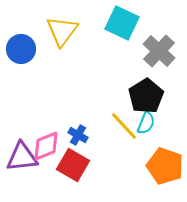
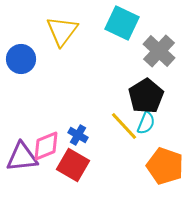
blue circle: moved 10 px down
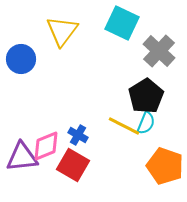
yellow line: rotated 20 degrees counterclockwise
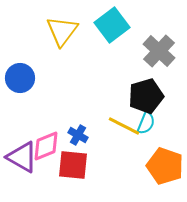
cyan square: moved 10 px left, 2 px down; rotated 28 degrees clockwise
blue circle: moved 1 px left, 19 px down
black pentagon: rotated 16 degrees clockwise
purple triangle: rotated 36 degrees clockwise
red square: rotated 24 degrees counterclockwise
